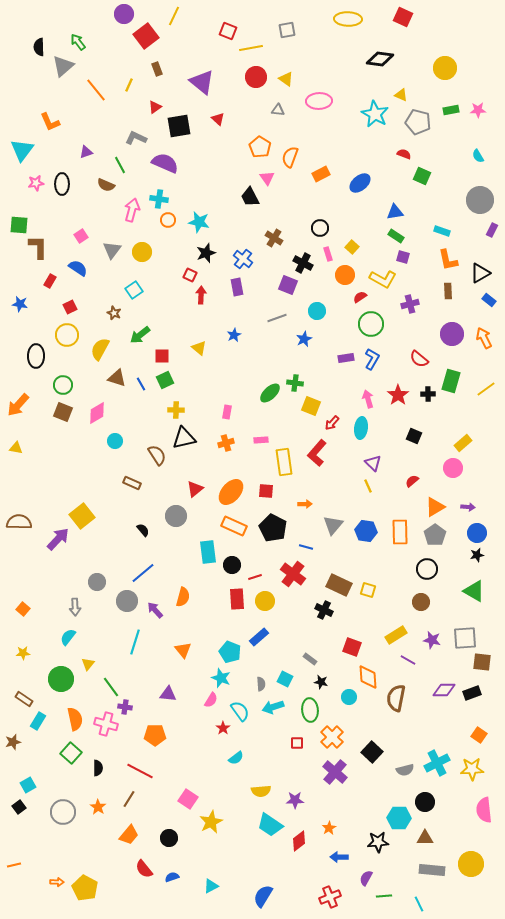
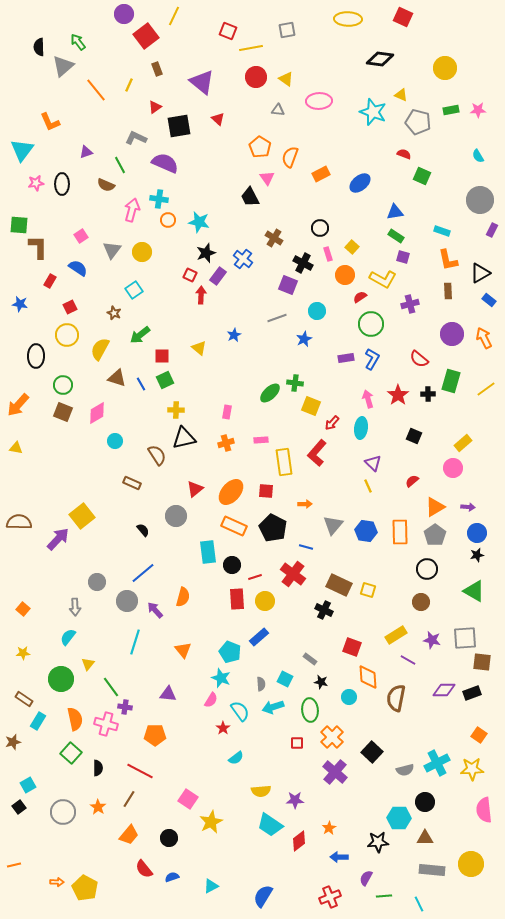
cyan star at (375, 114): moved 2 px left, 2 px up; rotated 8 degrees counterclockwise
purple rectangle at (237, 287): moved 19 px left, 11 px up; rotated 48 degrees clockwise
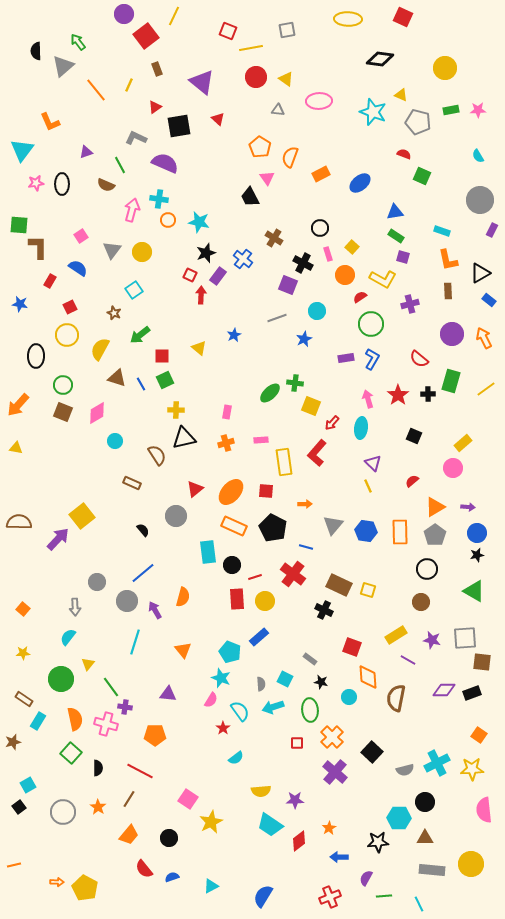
black semicircle at (39, 47): moved 3 px left, 4 px down
purple arrow at (155, 610): rotated 12 degrees clockwise
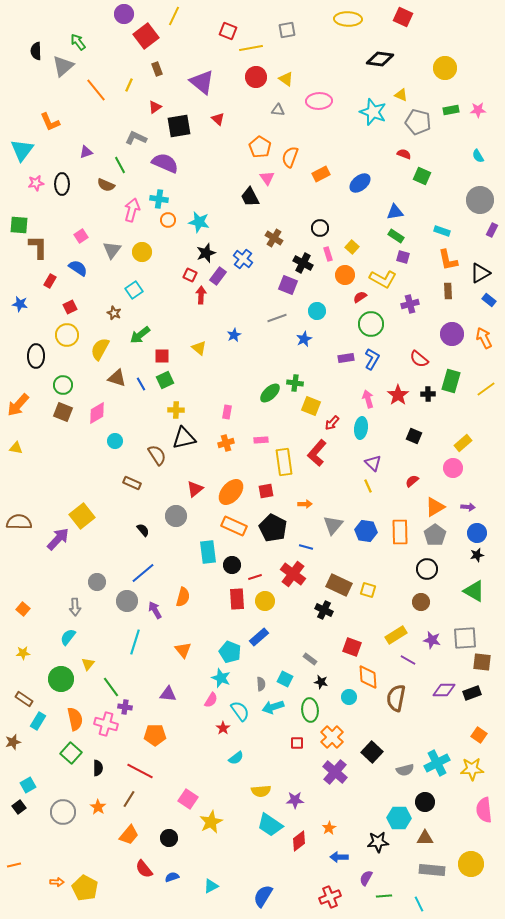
red square at (266, 491): rotated 14 degrees counterclockwise
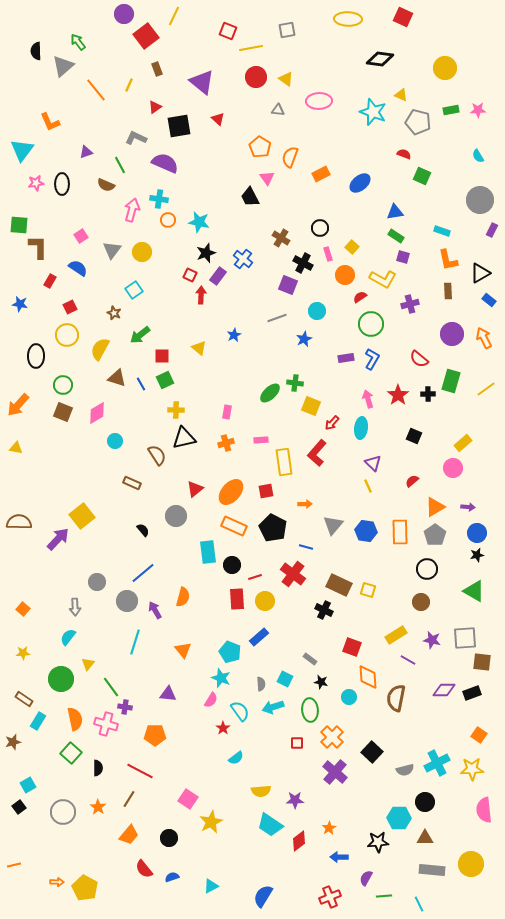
brown cross at (274, 238): moved 7 px right
